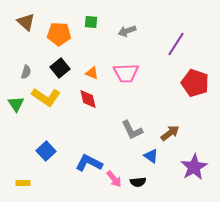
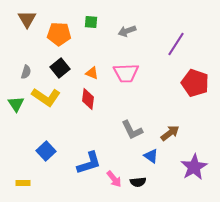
brown triangle: moved 1 px right, 3 px up; rotated 18 degrees clockwise
red diamond: rotated 20 degrees clockwise
blue L-shape: rotated 136 degrees clockwise
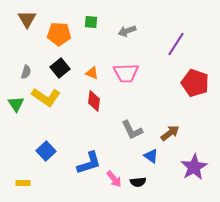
red diamond: moved 6 px right, 2 px down
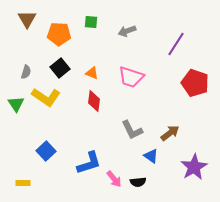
pink trapezoid: moved 5 px right, 4 px down; rotated 20 degrees clockwise
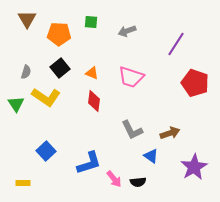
brown arrow: rotated 18 degrees clockwise
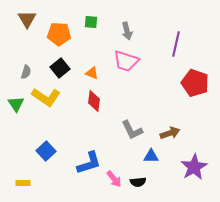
gray arrow: rotated 84 degrees counterclockwise
purple line: rotated 20 degrees counterclockwise
pink trapezoid: moved 5 px left, 16 px up
blue triangle: rotated 35 degrees counterclockwise
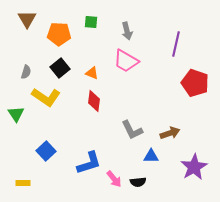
pink trapezoid: rotated 12 degrees clockwise
green triangle: moved 10 px down
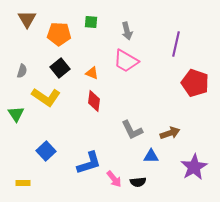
gray semicircle: moved 4 px left, 1 px up
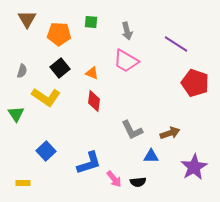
purple line: rotated 70 degrees counterclockwise
